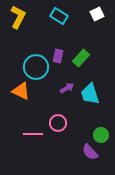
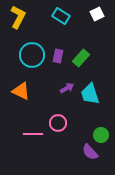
cyan rectangle: moved 2 px right
cyan circle: moved 4 px left, 12 px up
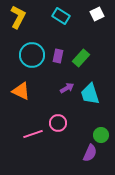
pink line: rotated 18 degrees counterclockwise
purple semicircle: moved 1 px down; rotated 114 degrees counterclockwise
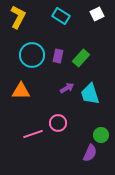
orange triangle: rotated 24 degrees counterclockwise
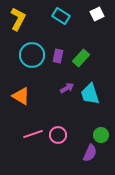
yellow L-shape: moved 2 px down
orange triangle: moved 5 px down; rotated 30 degrees clockwise
pink circle: moved 12 px down
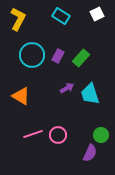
purple rectangle: rotated 16 degrees clockwise
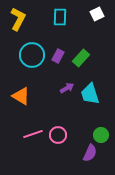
cyan rectangle: moved 1 px left, 1 px down; rotated 60 degrees clockwise
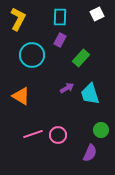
purple rectangle: moved 2 px right, 16 px up
green circle: moved 5 px up
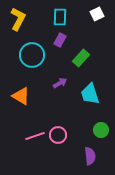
purple arrow: moved 7 px left, 5 px up
pink line: moved 2 px right, 2 px down
purple semicircle: moved 3 px down; rotated 30 degrees counterclockwise
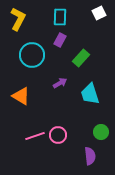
white square: moved 2 px right, 1 px up
green circle: moved 2 px down
